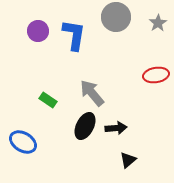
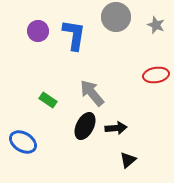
gray star: moved 2 px left, 2 px down; rotated 18 degrees counterclockwise
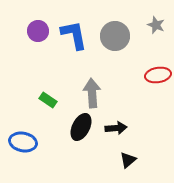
gray circle: moved 1 px left, 19 px down
blue L-shape: rotated 20 degrees counterclockwise
red ellipse: moved 2 px right
gray arrow: rotated 36 degrees clockwise
black ellipse: moved 4 px left, 1 px down
blue ellipse: rotated 20 degrees counterclockwise
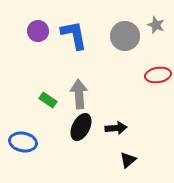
gray circle: moved 10 px right
gray arrow: moved 13 px left, 1 px down
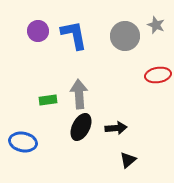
green rectangle: rotated 42 degrees counterclockwise
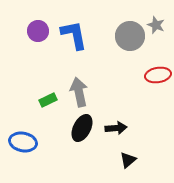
gray circle: moved 5 px right
gray arrow: moved 2 px up; rotated 8 degrees counterclockwise
green rectangle: rotated 18 degrees counterclockwise
black ellipse: moved 1 px right, 1 px down
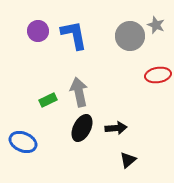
blue ellipse: rotated 12 degrees clockwise
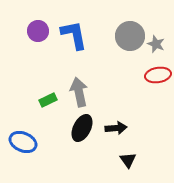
gray star: moved 19 px down
black triangle: rotated 24 degrees counterclockwise
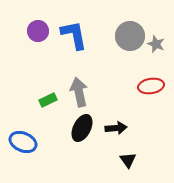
red ellipse: moved 7 px left, 11 px down
